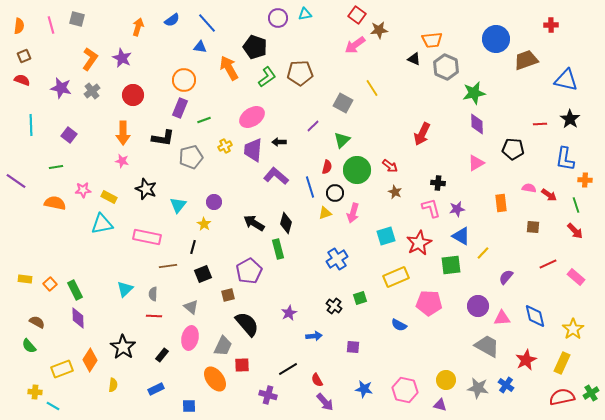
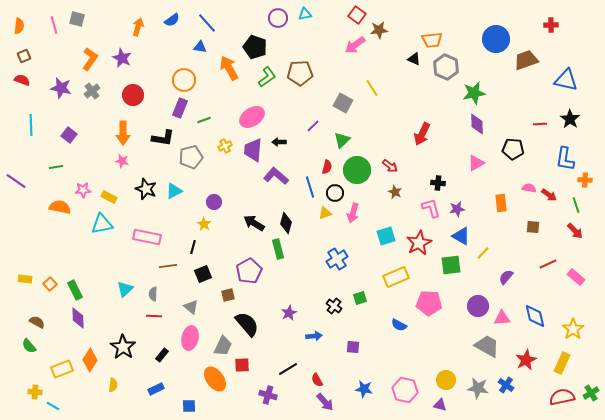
pink line at (51, 25): moved 3 px right
orange semicircle at (55, 203): moved 5 px right, 4 px down
cyan triangle at (178, 205): moved 4 px left, 14 px up; rotated 24 degrees clockwise
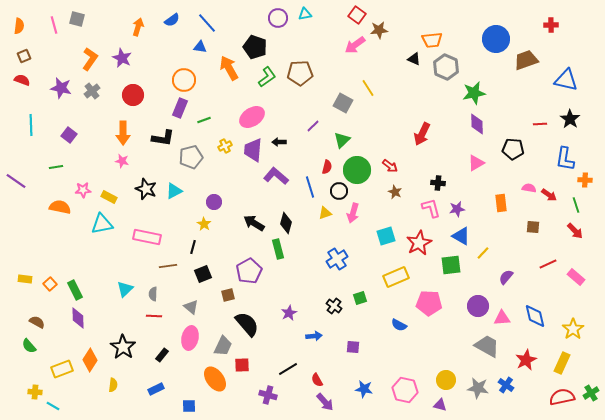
yellow line at (372, 88): moved 4 px left
black circle at (335, 193): moved 4 px right, 2 px up
